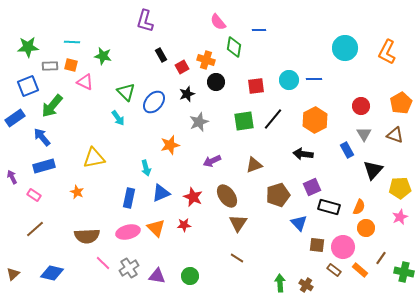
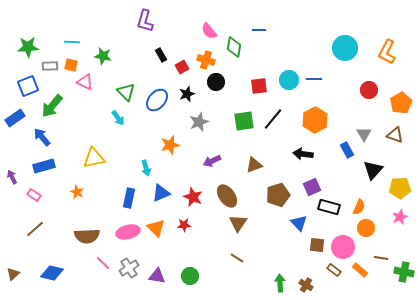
pink semicircle at (218, 22): moved 9 px left, 9 px down
red square at (256, 86): moved 3 px right
blue ellipse at (154, 102): moved 3 px right, 2 px up
red circle at (361, 106): moved 8 px right, 16 px up
brown line at (381, 258): rotated 64 degrees clockwise
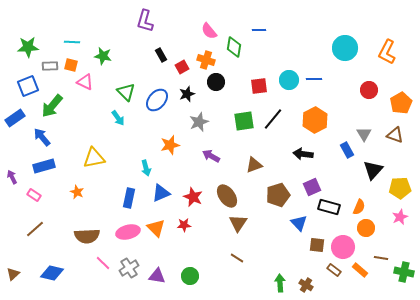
purple arrow at (212, 161): moved 1 px left, 5 px up; rotated 54 degrees clockwise
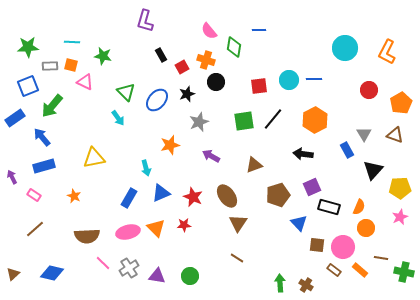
orange star at (77, 192): moved 3 px left, 4 px down
blue rectangle at (129, 198): rotated 18 degrees clockwise
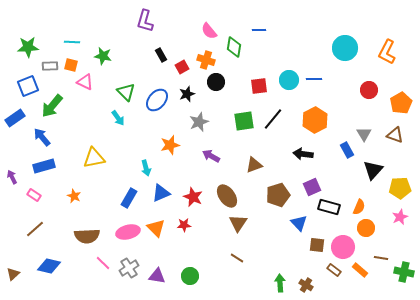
blue diamond at (52, 273): moved 3 px left, 7 px up
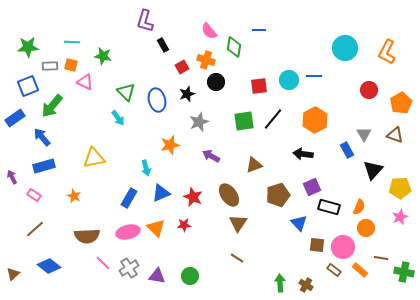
black rectangle at (161, 55): moved 2 px right, 10 px up
blue line at (314, 79): moved 3 px up
blue ellipse at (157, 100): rotated 55 degrees counterclockwise
brown ellipse at (227, 196): moved 2 px right, 1 px up
blue diamond at (49, 266): rotated 25 degrees clockwise
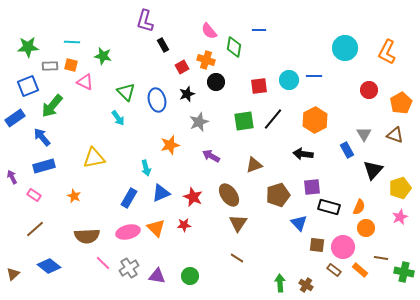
purple square at (312, 187): rotated 18 degrees clockwise
yellow pentagon at (400, 188): rotated 15 degrees counterclockwise
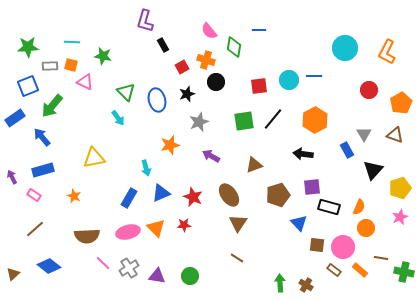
blue rectangle at (44, 166): moved 1 px left, 4 px down
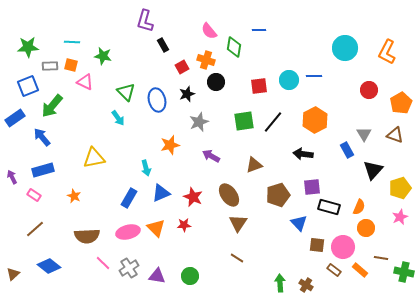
black line at (273, 119): moved 3 px down
